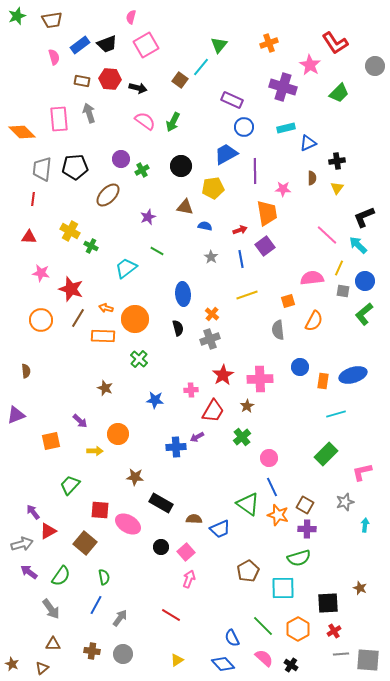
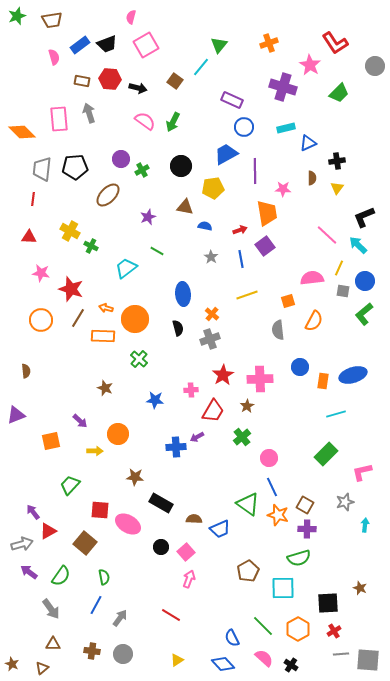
brown square at (180, 80): moved 5 px left, 1 px down
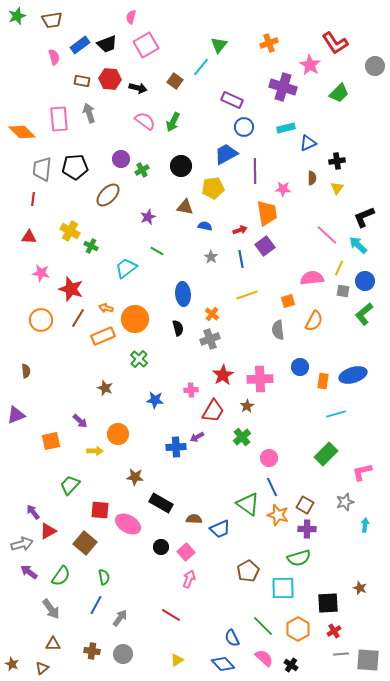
orange rectangle at (103, 336): rotated 25 degrees counterclockwise
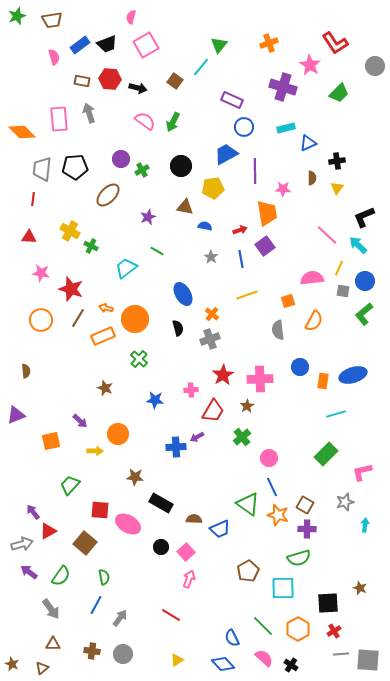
blue ellipse at (183, 294): rotated 25 degrees counterclockwise
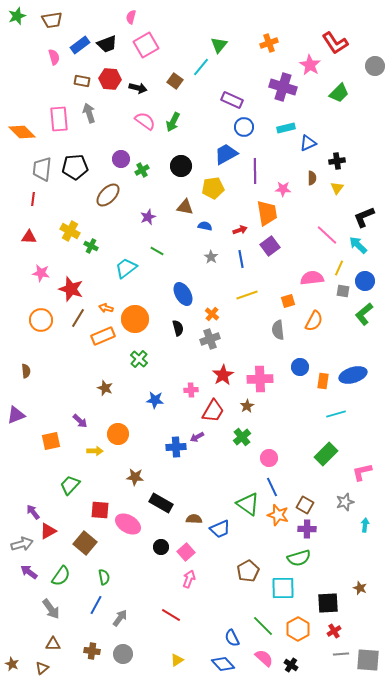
purple square at (265, 246): moved 5 px right
